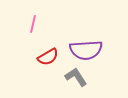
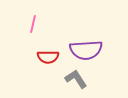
red semicircle: rotated 30 degrees clockwise
gray L-shape: moved 2 px down
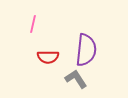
purple semicircle: rotated 80 degrees counterclockwise
